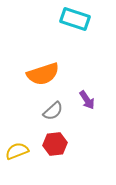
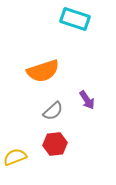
orange semicircle: moved 3 px up
yellow semicircle: moved 2 px left, 6 px down
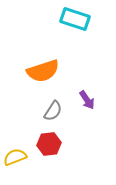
gray semicircle: rotated 15 degrees counterclockwise
red hexagon: moved 6 px left
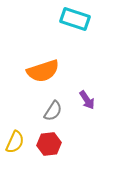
yellow semicircle: moved 15 px up; rotated 135 degrees clockwise
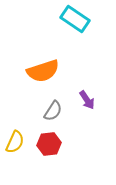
cyan rectangle: rotated 16 degrees clockwise
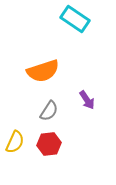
gray semicircle: moved 4 px left
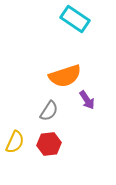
orange semicircle: moved 22 px right, 5 px down
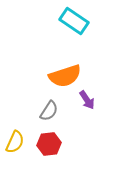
cyan rectangle: moved 1 px left, 2 px down
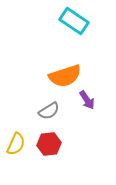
gray semicircle: rotated 25 degrees clockwise
yellow semicircle: moved 1 px right, 2 px down
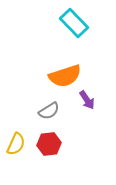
cyan rectangle: moved 2 px down; rotated 12 degrees clockwise
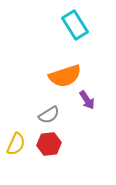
cyan rectangle: moved 1 px right, 2 px down; rotated 12 degrees clockwise
gray semicircle: moved 4 px down
